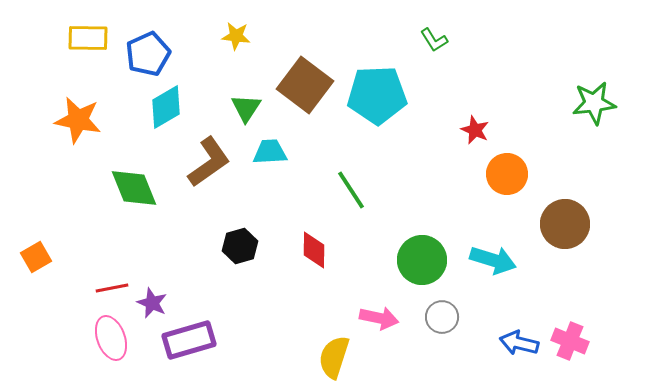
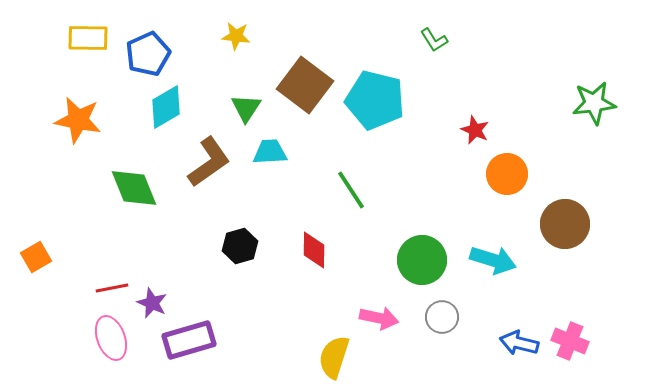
cyan pentagon: moved 2 px left, 5 px down; rotated 16 degrees clockwise
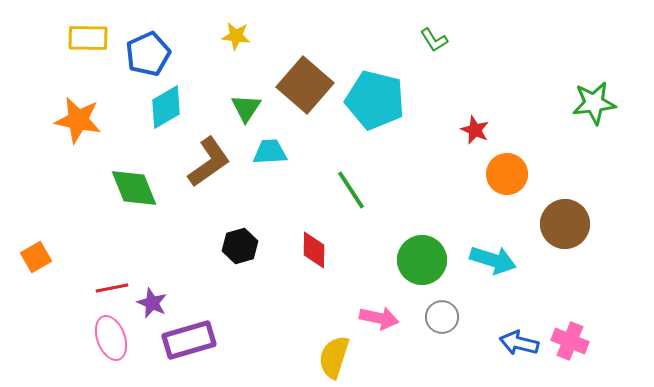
brown square: rotated 4 degrees clockwise
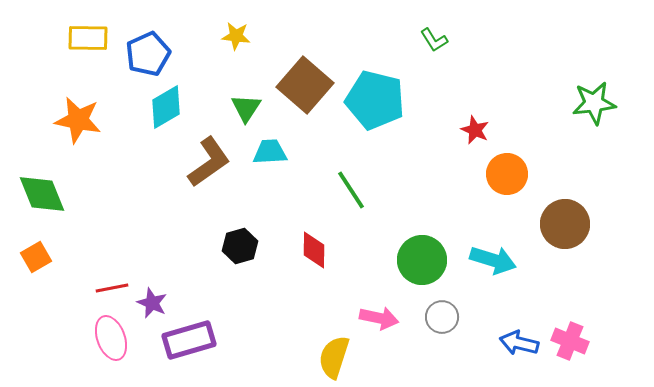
green diamond: moved 92 px left, 6 px down
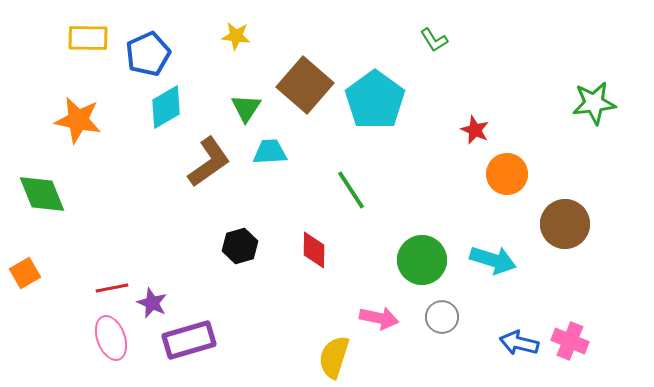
cyan pentagon: rotated 22 degrees clockwise
orange square: moved 11 px left, 16 px down
